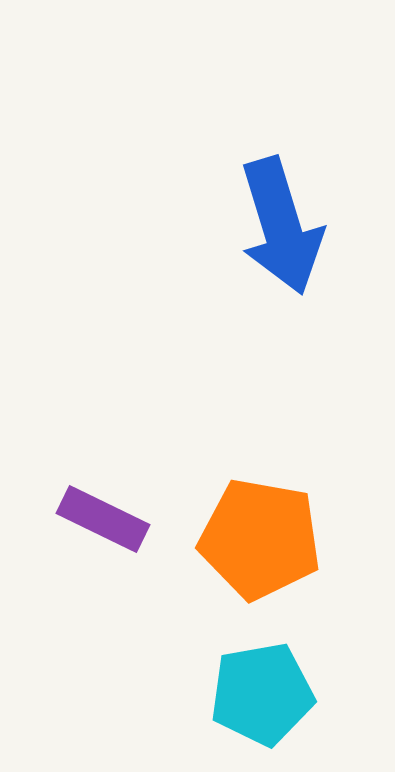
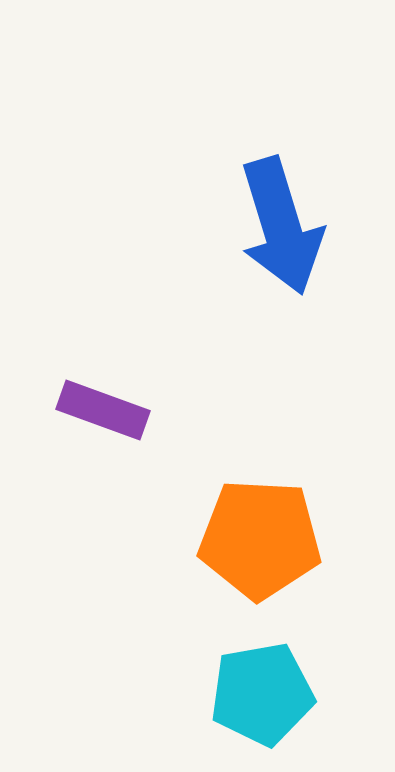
purple rectangle: moved 109 px up; rotated 6 degrees counterclockwise
orange pentagon: rotated 7 degrees counterclockwise
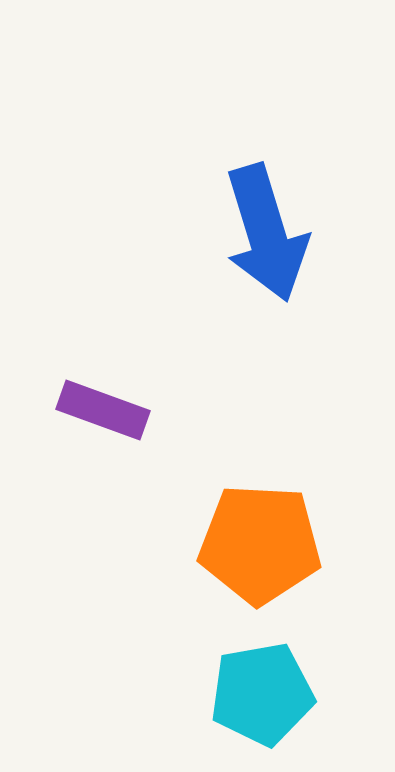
blue arrow: moved 15 px left, 7 px down
orange pentagon: moved 5 px down
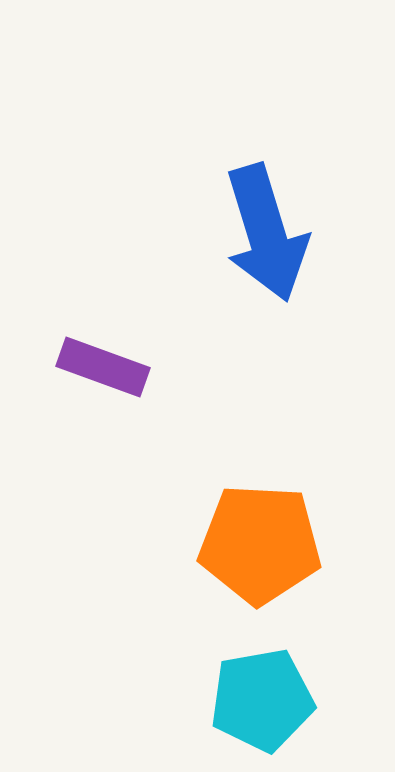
purple rectangle: moved 43 px up
cyan pentagon: moved 6 px down
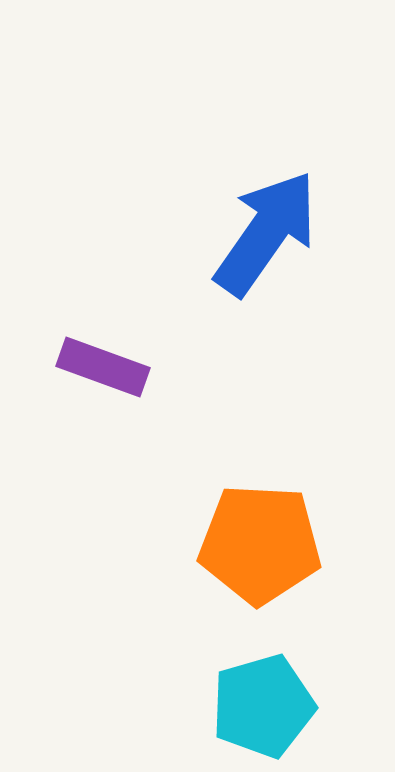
blue arrow: rotated 128 degrees counterclockwise
cyan pentagon: moved 1 px right, 6 px down; rotated 6 degrees counterclockwise
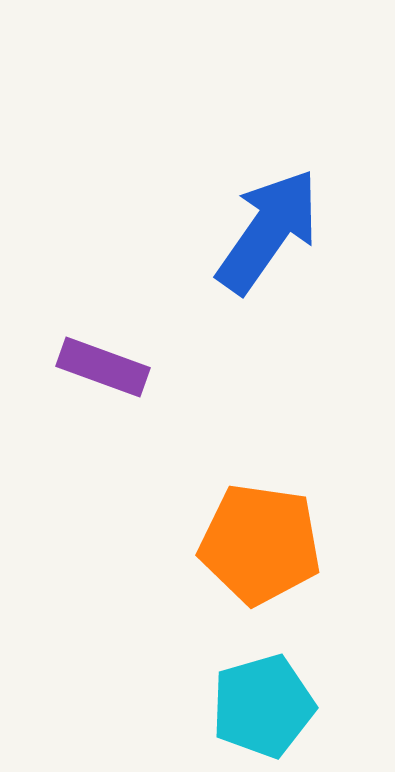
blue arrow: moved 2 px right, 2 px up
orange pentagon: rotated 5 degrees clockwise
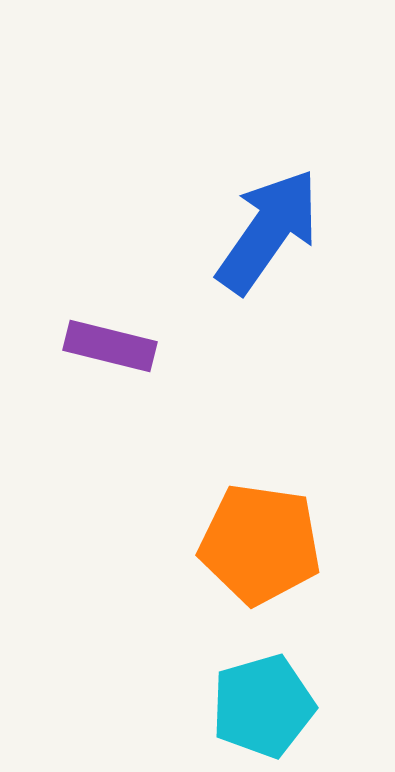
purple rectangle: moved 7 px right, 21 px up; rotated 6 degrees counterclockwise
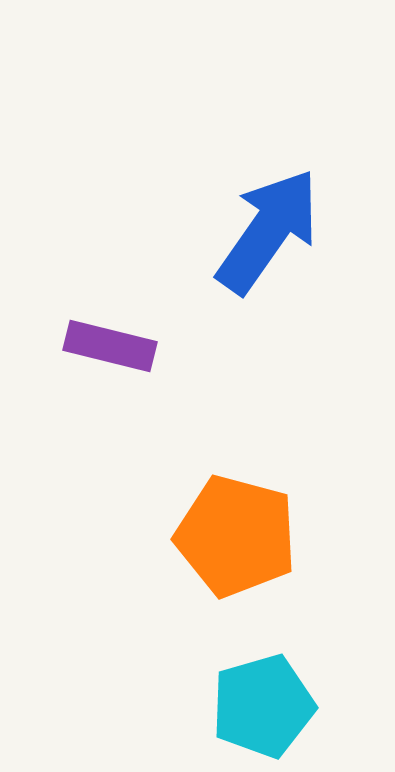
orange pentagon: moved 24 px left, 8 px up; rotated 7 degrees clockwise
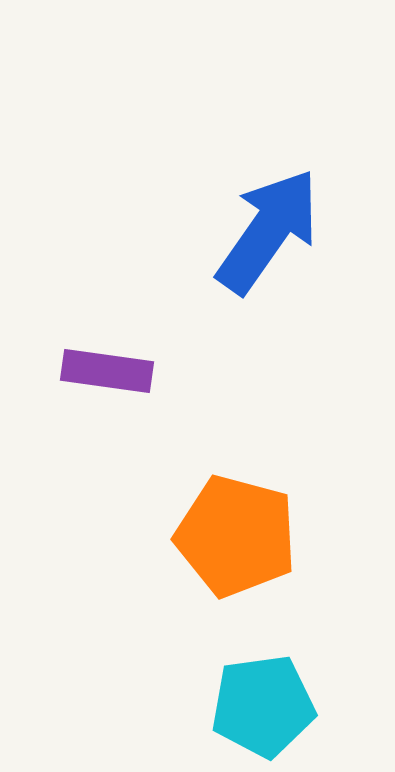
purple rectangle: moved 3 px left, 25 px down; rotated 6 degrees counterclockwise
cyan pentagon: rotated 8 degrees clockwise
